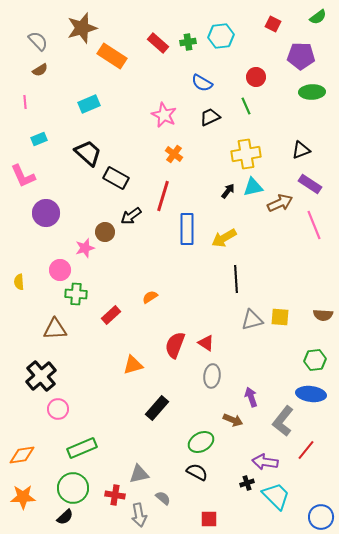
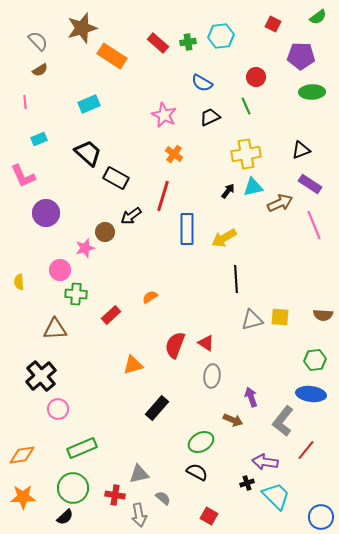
red square at (209, 519): moved 3 px up; rotated 30 degrees clockwise
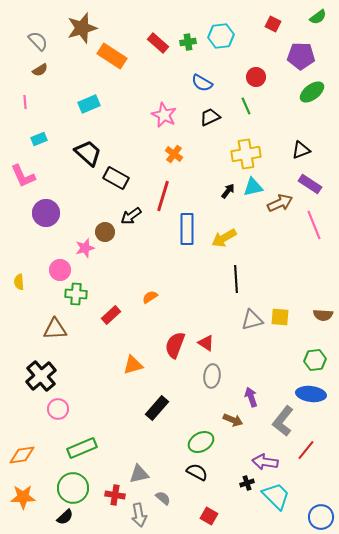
green ellipse at (312, 92): rotated 35 degrees counterclockwise
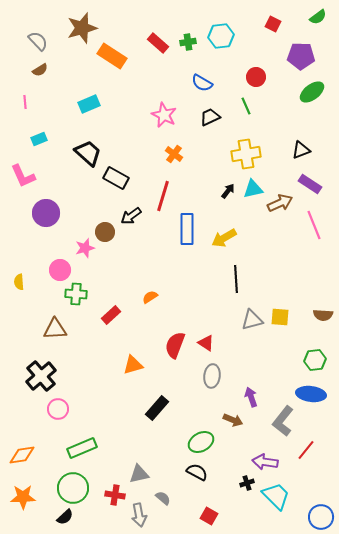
cyan triangle at (253, 187): moved 2 px down
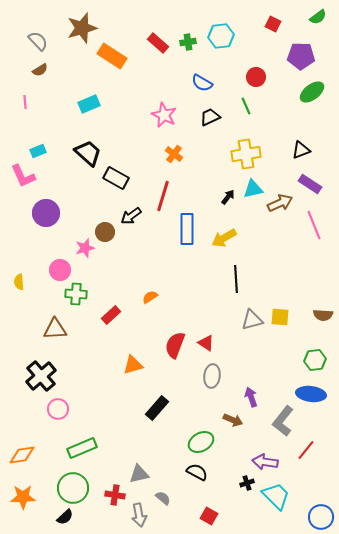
cyan rectangle at (39, 139): moved 1 px left, 12 px down
black arrow at (228, 191): moved 6 px down
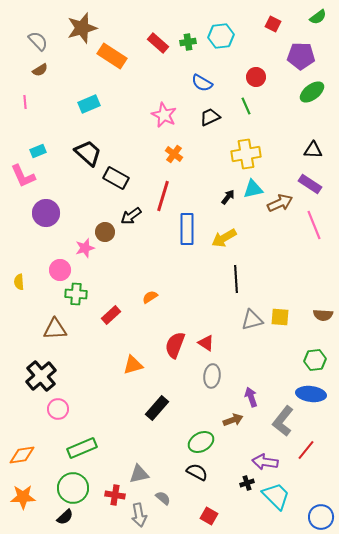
black triangle at (301, 150): moved 12 px right; rotated 24 degrees clockwise
brown arrow at (233, 420): rotated 42 degrees counterclockwise
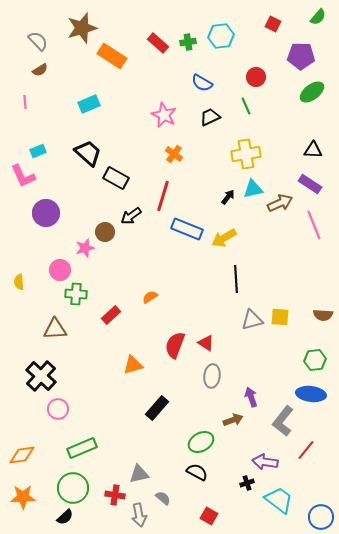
green semicircle at (318, 17): rotated 12 degrees counterclockwise
blue rectangle at (187, 229): rotated 68 degrees counterclockwise
black cross at (41, 376): rotated 8 degrees counterclockwise
cyan trapezoid at (276, 496): moved 3 px right, 4 px down; rotated 8 degrees counterclockwise
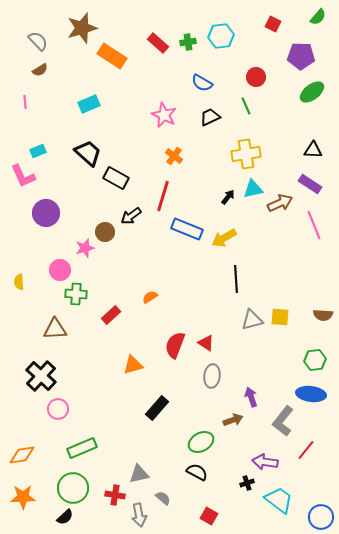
orange cross at (174, 154): moved 2 px down
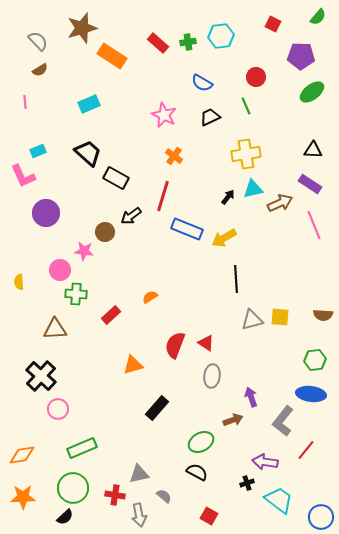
pink star at (85, 248): moved 1 px left, 3 px down; rotated 24 degrees clockwise
gray semicircle at (163, 498): moved 1 px right, 2 px up
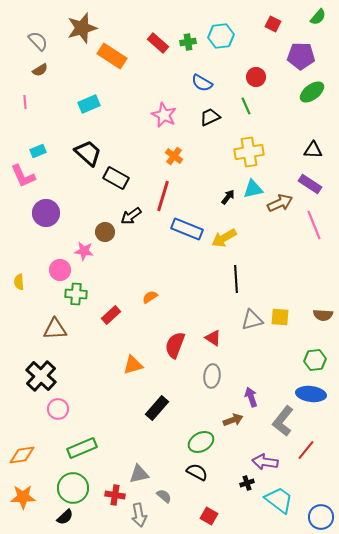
yellow cross at (246, 154): moved 3 px right, 2 px up
red triangle at (206, 343): moved 7 px right, 5 px up
